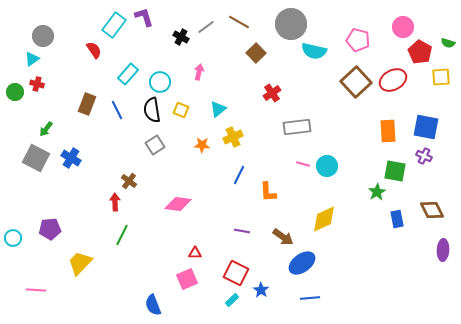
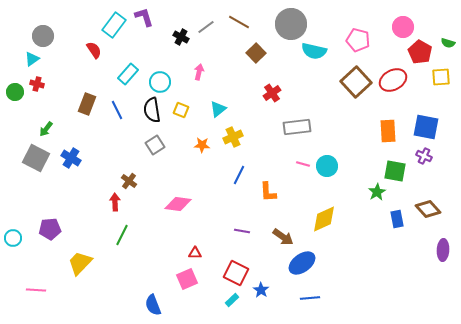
brown diamond at (432, 210): moved 4 px left, 1 px up; rotated 15 degrees counterclockwise
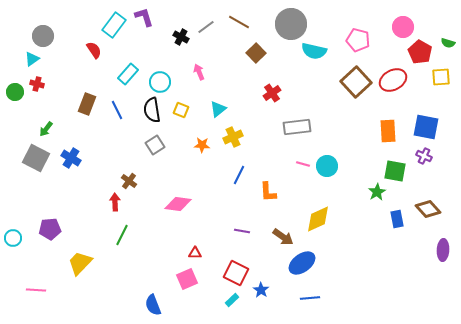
pink arrow at (199, 72): rotated 35 degrees counterclockwise
yellow diamond at (324, 219): moved 6 px left
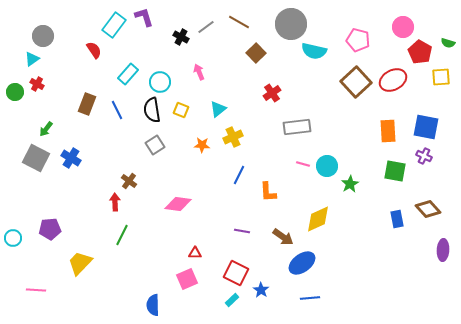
red cross at (37, 84): rotated 16 degrees clockwise
green star at (377, 192): moved 27 px left, 8 px up
blue semicircle at (153, 305): rotated 20 degrees clockwise
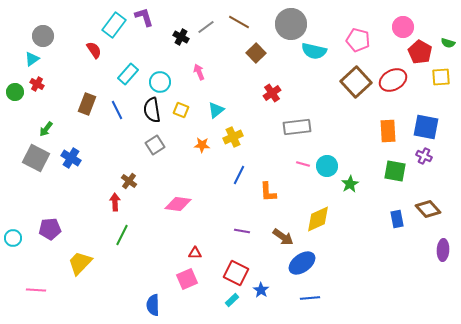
cyan triangle at (218, 109): moved 2 px left, 1 px down
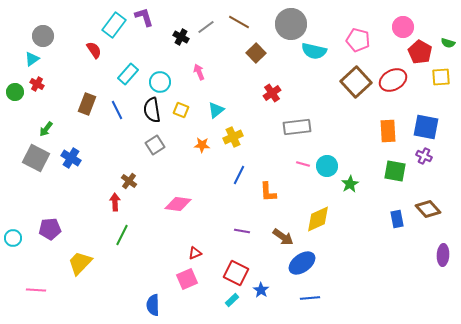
purple ellipse at (443, 250): moved 5 px down
red triangle at (195, 253): rotated 24 degrees counterclockwise
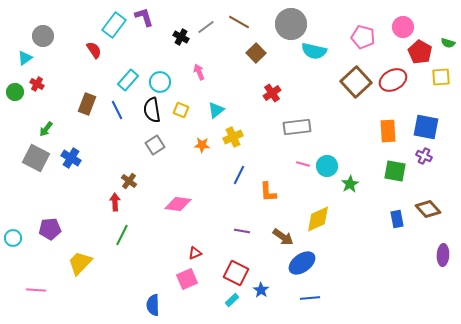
pink pentagon at (358, 40): moved 5 px right, 3 px up
cyan triangle at (32, 59): moved 7 px left, 1 px up
cyan rectangle at (128, 74): moved 6 px down
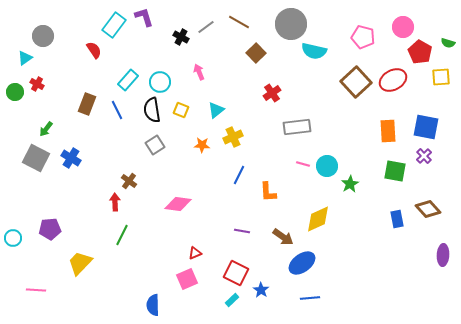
purple cross at (424, 156): rotated 21 degrees clockwise
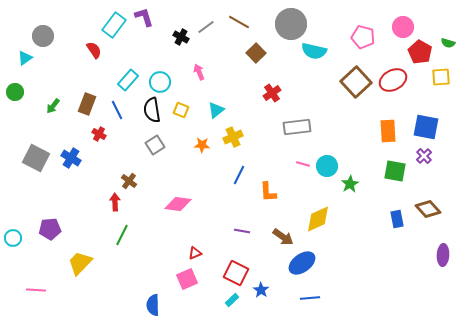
red cross at (37, 84): moved 62 px right, 50 px down
green arrow at (46, 129): moved 7 px right, 23 px up
